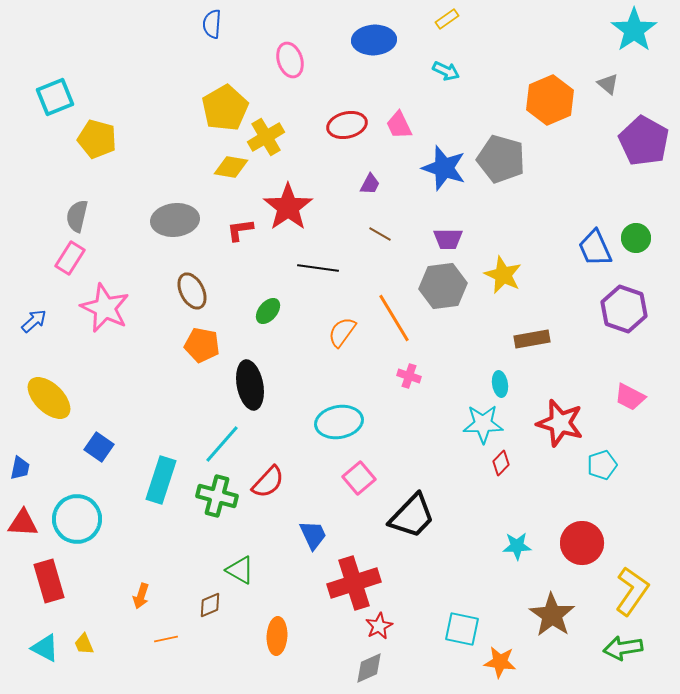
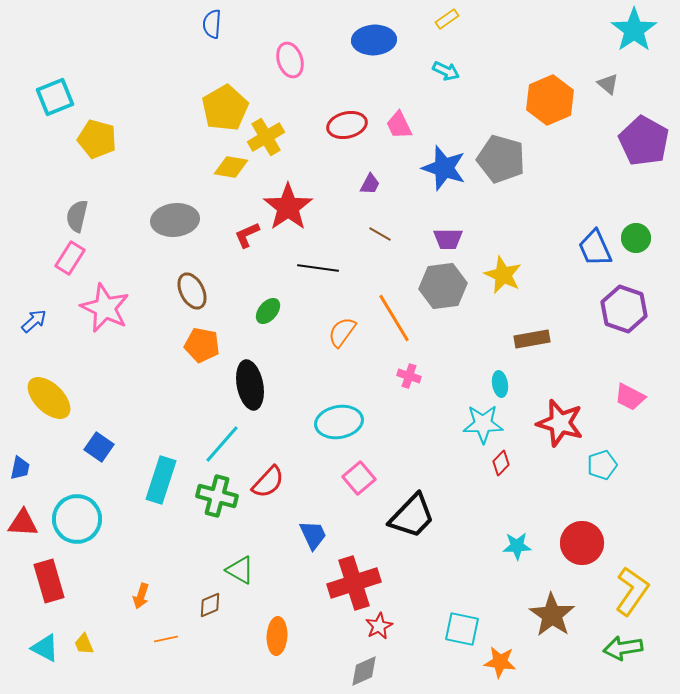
red L-shape at (240, 230): moved 7 px right, 5 px down; rotated 16 degrees counterclockwise
gray diamond at (369, 668): moved 5 px left, 3 px down
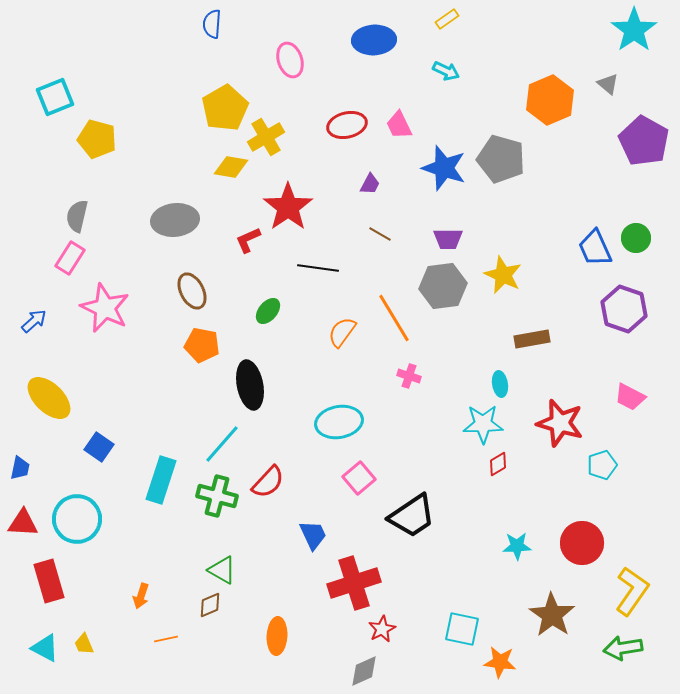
red L-shape at (247, 235): moved 1 px right, 5 px down
red diamond at (501, 463): moved 3 px left, 1 px down; rotated 15 degrees clockwise
black trapezoid at (412, 516): rotated 12 degrees clockwise
green triangle at (240, 570): moved 18 px left
red star at (379, 626): moved 3 px right, 3 px down
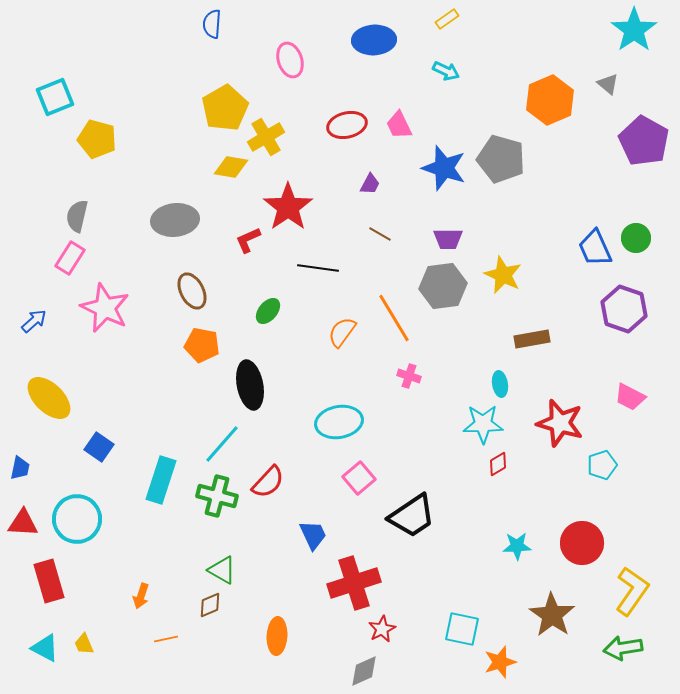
orange star at (500, 662): rotated 24 degrees counterclockwise
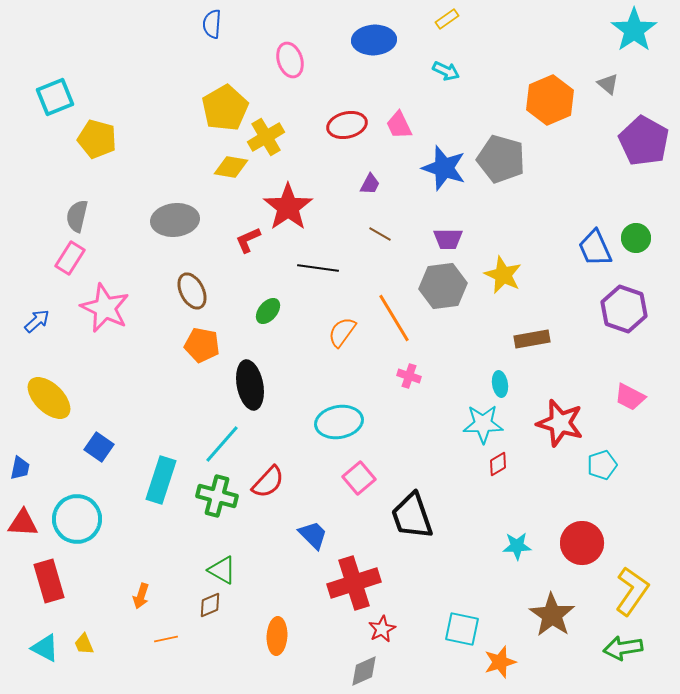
blue arrow at (34, 321): moved 3 px right
black trapezoid at (412, 516): rotated 105 degrees clockwise
blue trapezoid at (313, 535): rotated 20 degrees counterclockwise
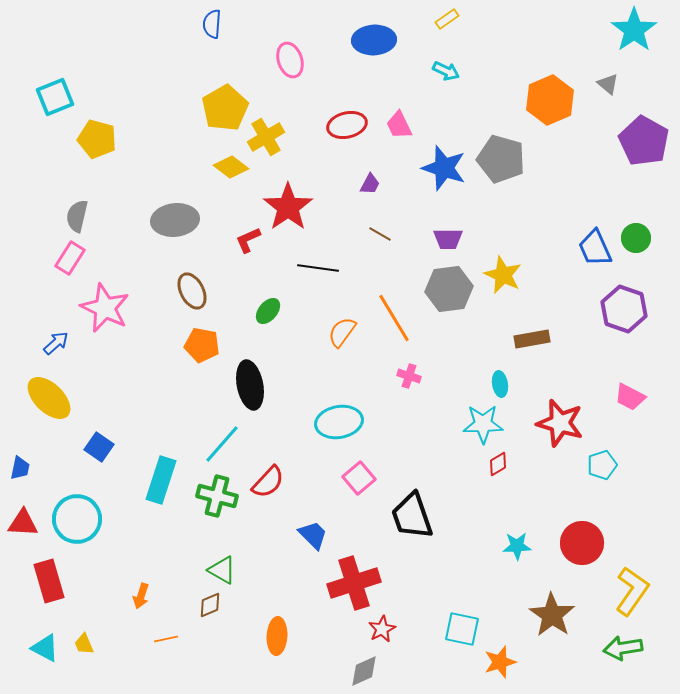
yellow diamond at (231, 167): rotated 28 degrees clockwise
gray hexagon at (443, 286): moved 6 px right, 3 px down
blue arrow at (37, 321): moved 19 px right, 22 px down
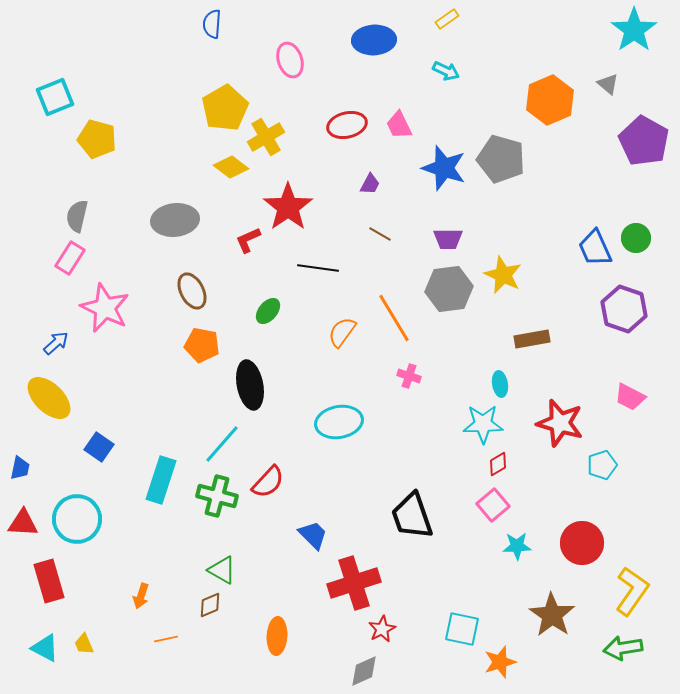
pink square at (359, 478): moved 134 px right, 27 px down
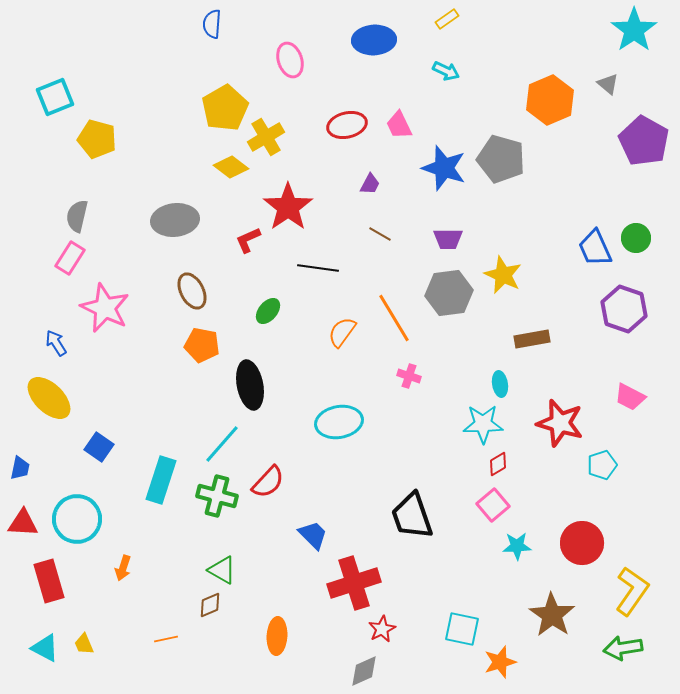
gray hexagon at (449, 289): moved 4 px down
blue arrow at (56, 343): rotated 80 degrees counterclockwise
orange arrow at (141, 596): moved 18 px left, 28 px up
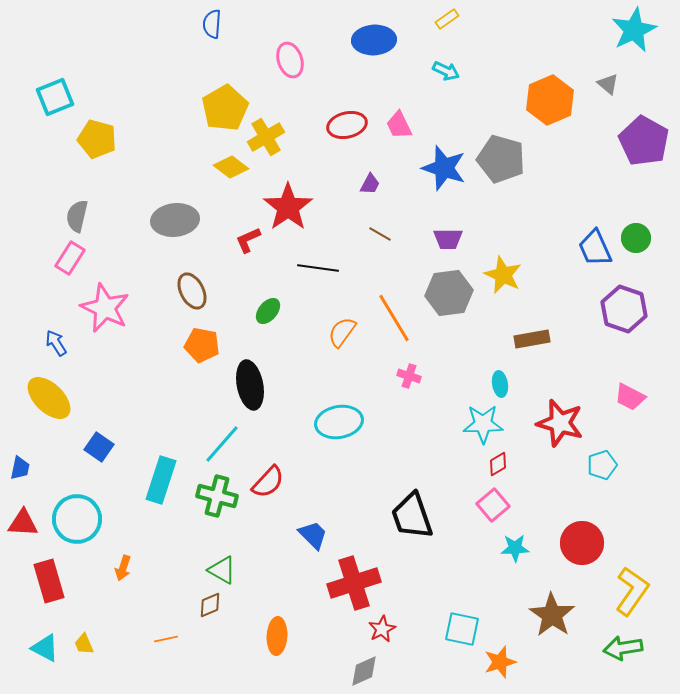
cyan star at (634, 30): rotated 9 degrees clockwise
cyan star at (517, 546): moved 2 px left, 2 px down
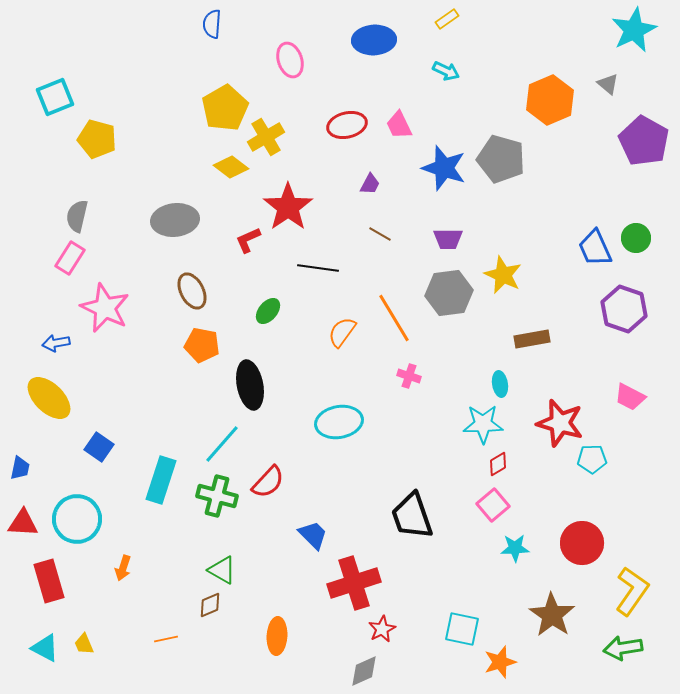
blue arrow at (56, 343): rotated 68 degrees counterclockwise
cyan pentagon at (602, 465): moved 10 px left, 6 px up; rotated 16 degrees clockwise
